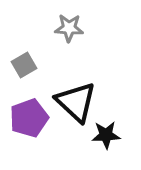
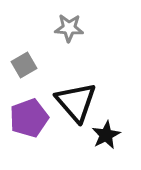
black triangle: rotated 6 degrees clockwise
black star: rotated 24 degrees counterclockwise
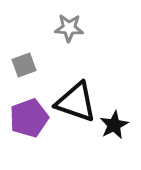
gray square: rotated 10 degrees clockwise
black triangle: rotated 30 degrees counterclockwise
black star: moved 8 px right, 10 px up
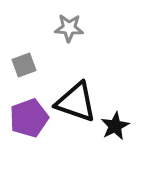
black star: moved 1 px right, 1 px down
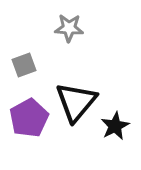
black triangle: rotated 51 degrees clockwise
purple pentagon: rotated 9 degrees counterclockwise
